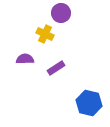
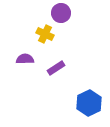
blue hexagon: rotated 20 degrees clockwise
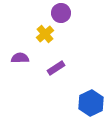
yellow cross: rotated 24 degrees clockwise
purple semicircle: moved 5 px left, 1 px up
blue hexagon: moved 2 px right
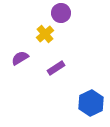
purple semicircle: rotated 30 degrees counterclockwise
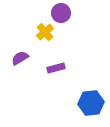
yellow cross: moved 2 px up
purple rectangle: rotated 18 degrees clockwise
blue hexagon: rotated 20 degrees clockwise
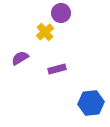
purple rectangle: moved 1 px right, 1 px down
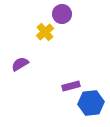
purple circle: moved 1 px right, 1 px down
purple semicircle: moved 6 px down
purple rectangle: moved 14 px right, 17 px down
